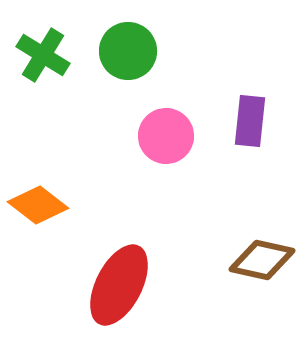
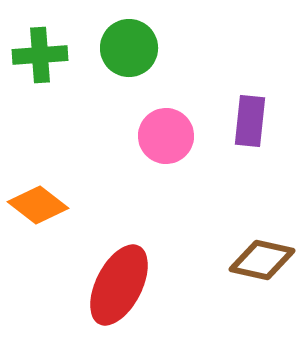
green circle: moved 1 px right, 3 px up
green cross: moved 3 px left; rotated 36 degrees counterclockwise
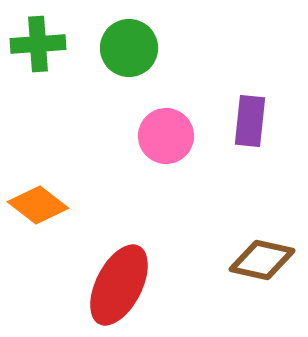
green cross: moved 2 px left, 11 px up
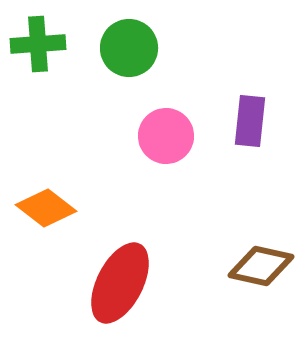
orange diamond: moved 8 px right, 3 px down
brown diamond: moved 1 px left, 6 px down
red ellipse: moved 1 px right, 2 px up
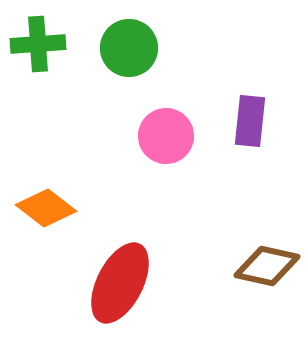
brown diamond: moved 6 px right
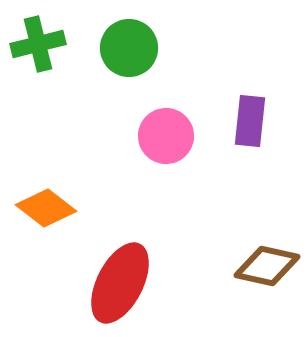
green cross: rotated 10 degrees counterclockwise
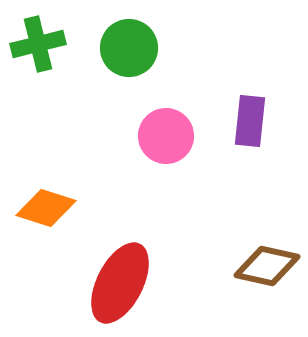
orange diamond: rotated 20 degrees counterclockwise
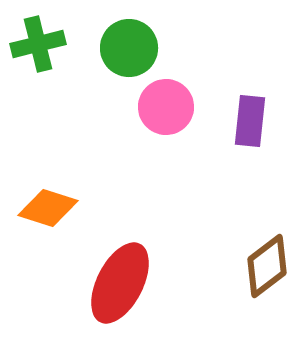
pink circle: moved 29 px up
orange diamond: moved 2 px right
brown diamond: rotated 50 degrees counterclockwise
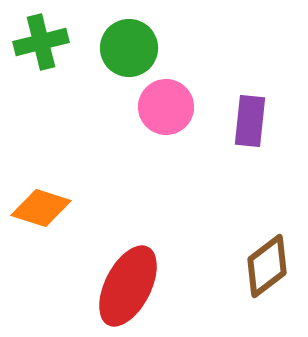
green cross: moved 3 px right, 2 px up
orange diamond: moved 7 px left
red ellipse: moved 8 px right, 3 px down
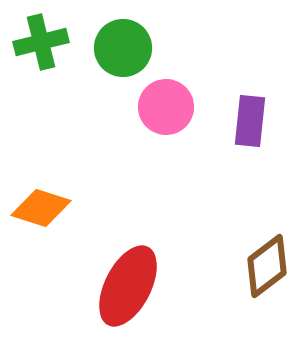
green circle: moved 6 px left
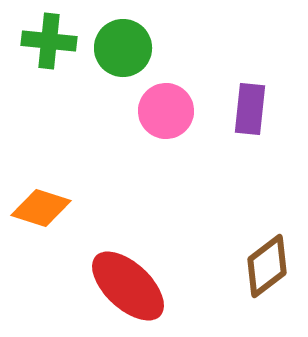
green cross: moved 8 px right, 1 px up; rotated 20 degrees clockwise
pink circle: moved 4 px down
purple rectangle: moved 12 px up
red ellipse: rotated 74 degrees counterclockwise
